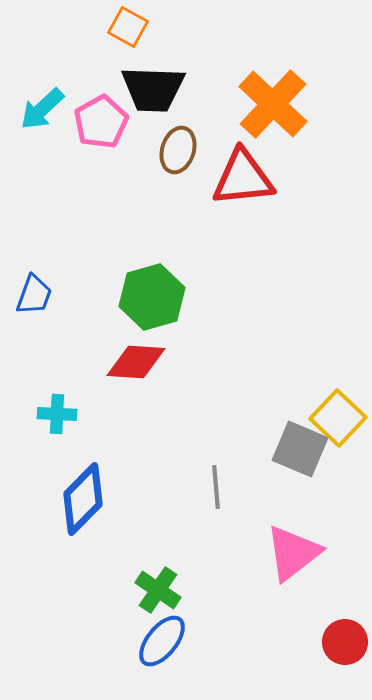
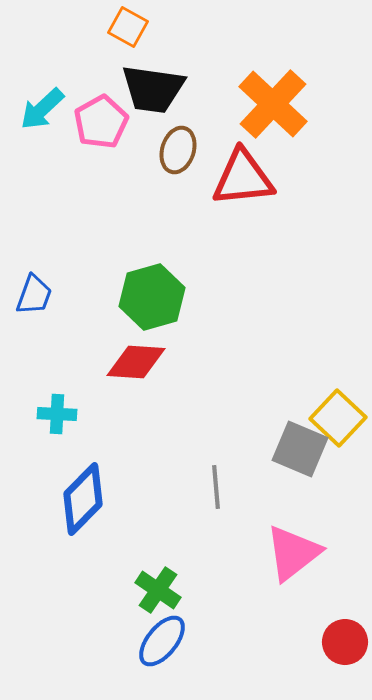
black trapezoid: rotated 6 degrees clockwise
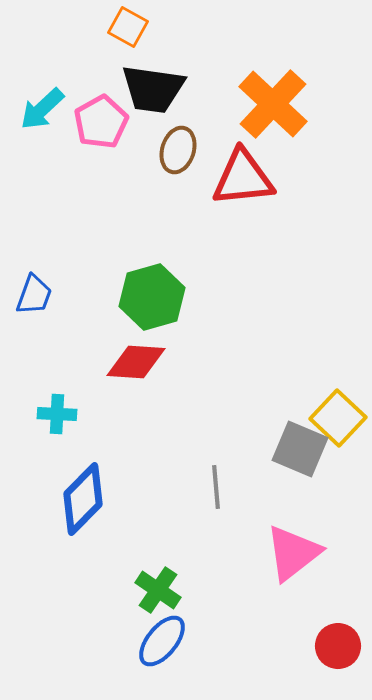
red circle: moved 7 px left, 4 px down
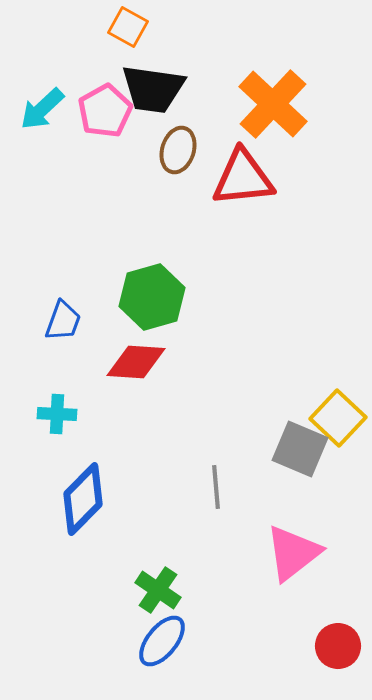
pink pentagon: moved 4 px right, 11 px up
blue trapezoid: moved 29 px right, 26 px down
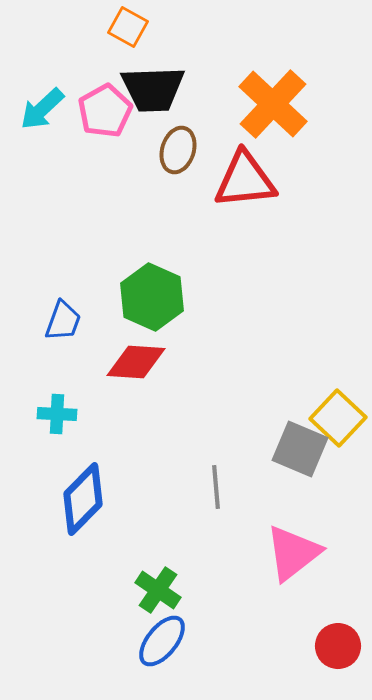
black trapezoid: rotated 10 degrees counterclockwise
red triangle: moved 2 px right, 2 px down
green hexagon: rotated 20 degrees counterclockwise
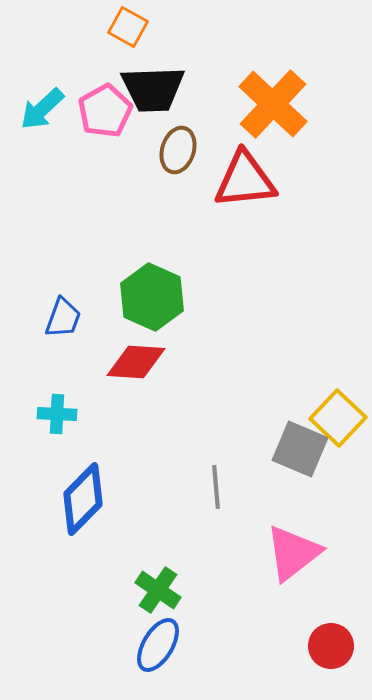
blue trapezoid: moved 3 px up
blue ellipse: moved 4 px left, 4 px down; rotated 8 degrees counterclockwise
red circle: moved 7 px left
